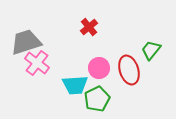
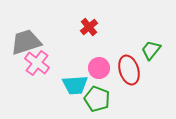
green pentagon: rotated 25 degrees counterclockwise
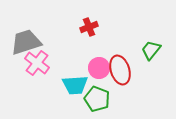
red cross: rotated 18 degrees clockwise
red ellipse: moved 9 px left
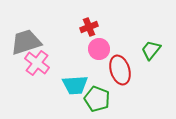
pink circle: moved 19 px up
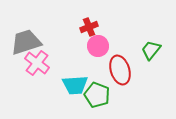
pink circle: moved 1 px left, 3 px up
green pentagon: moved 4 px up
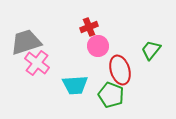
green pentagon: moved 14 px right
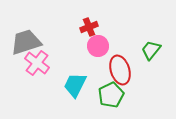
cyan trapezoid: rotated 120 degrees clockwise
green pentagon: rotated 25 degrees clockwise
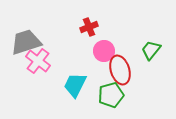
pink circle: moved 6 px right, 5 px down
pink cross: moved 1 px right, 2 px up
green pentagon: rotated 10 degrees clockwise
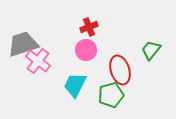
gray trapezoid: moved 3 px left, 2 px down
pink circle: moved 18 px left, 1 px up
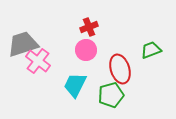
green trapezoid: rotated 30 degrees clockwise
red ellipse: moved 1 px up
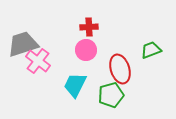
red cross: rotated 18 degrees clockwise
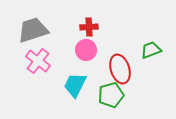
gray trapezoid: moved 10 px right, 14 px up
